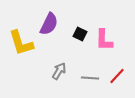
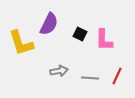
gray arrow: rotated 48 degrees clockwise
red line: rotated 18 degrees counterclockwise
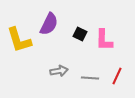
yellow L-shape: moved 2 px left, 3 px up
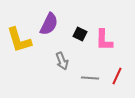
gray arrow: moved 3 px right, 10 px up; rotated 78 degrees clockwise
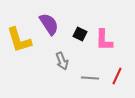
purple semicircle: rotated 60 degrees counterclockwise
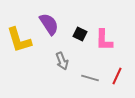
gray line: rotated 12 degrees clockwise
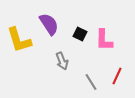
gray line: moved 1 px right, 4 px down; rotated 42 degrees clockwise
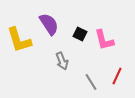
pink L-shape: rotated 15 degrees counterclockwise
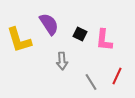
pink L-shape: rotated 20 degrees clockwise
gray arrow: rotated 18 degrees clockwise
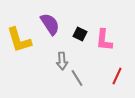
purple semicircle: moved 1 px right
gray line: moved 14 px left, 4 px up
